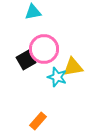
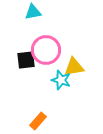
pink circle: moved 2 px right, 1 px down
black square: rotated 24 degrees clockwise
yellow triangle: moved 1 px right
cyan star: moved 4 px right, 3 px down
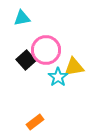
cyan triangle: moved 11 px left, 6 px down
black square: rotated 36 degrees counterclockwise
cyan star: moved 3 px left, 3 px up; rotated 18 degrees clockwise
orange rectangle: moved 3 px left, 1 px down; rotated 12 degrees clockwise
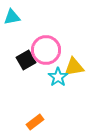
cyan triangle: moved 10 px left, 1 px up
black square: rotated 12 degrees clockwise
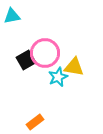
cyan triangle: moved 1 px up
pink circle: moved 1 px left, 3 px down
yellow triangle: rotated 20 degrees clockwise
cyan star: rotated 12 degrees clockwise
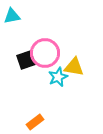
black square: rotated 12 degrees clockwise
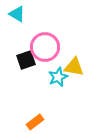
cyan triangle: moved 5 px right, 2 px up; rotated 42 degrees clockwise
pink circle: moved 6 px up
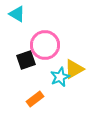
pink circle: moved 2 px up
yellow triangle: moved 2 px down; rotated 40 degrees counterclockwise
cyan star: moved 2 px right
orange rectangle: moved 23 px up
